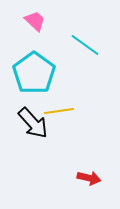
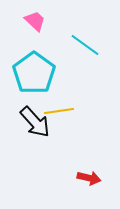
black arrow: moved 2 px right, 1 px up
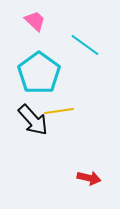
cyan pentagon: moved 5 px right
black arrow: moved 2 px left, 2 px up
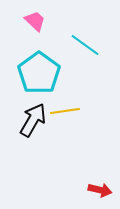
yellow line: moved 6 px right
black arrow: rotated 108 degrees counterclockwise
red arrow: moved 11 px right, 12 px down
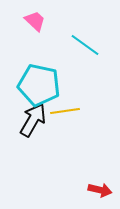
cyan pentagon: moved 12 px down; rotated 24 degrees counterclockwise
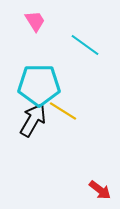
pink trapezoid: rotated 15 degrees clockwise
cyan pentagon: rotated 12 degrees counterclockwise
yellow line: moved 2 px left; rotated 40 degrees clockwise
red arrow: rotated 25 degrees clockwise
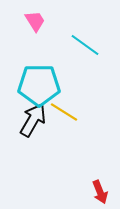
yellow line: moved 1 px right, 1 px down
red arrow: moved 2 px down; rotated 30 degrees clockwise
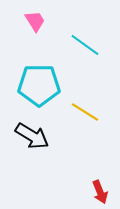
yellow line: moved 21 px right
black arrow: moved 1 px left, 16 px down; rotated 92 degrees clockwise
